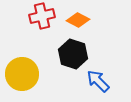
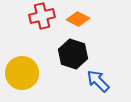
orange diamond: moved 1 px up
yellow circle: moved 1 px up
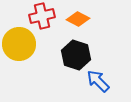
black hexagon: moved 3 px right, 1 px down
yellow circle: moved 3 px left, 29 px up
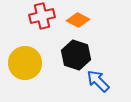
orange diamond: moved 1 px down
yellow circle: moved 6 px right, 19 px down
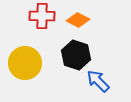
red cross: rotated 15 degrees clockwise
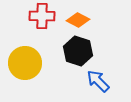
black hexagon: moved 2 px right, 4 px up
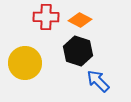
red cross: moved 4 px right, 1 px down
orange diamond: moved 2 px right
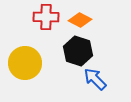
blue arrow: moved 3 px left, 2 px up
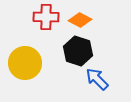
blue arrow: moved 2 px right
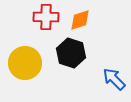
orange diamond: rotated 45 degrees counterclockwise
black hexagon: moved 7 px left, 2 px down
blue arrow: moved 17 px right
